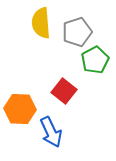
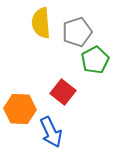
red square: moved 1 px left, 1 px down
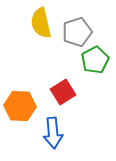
yellow semicircle: rotated 8 degrees counterclockwise
red square: rotated 20 degrees clockwise
orange hexagon: moved 3 px up
blue arrow: moved 2 px right, 1 px down; rotated 20 degrees clockwise
